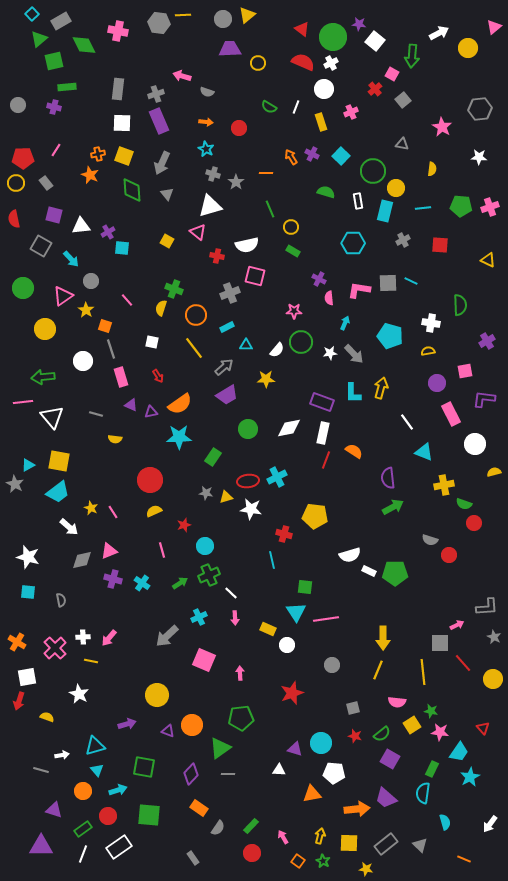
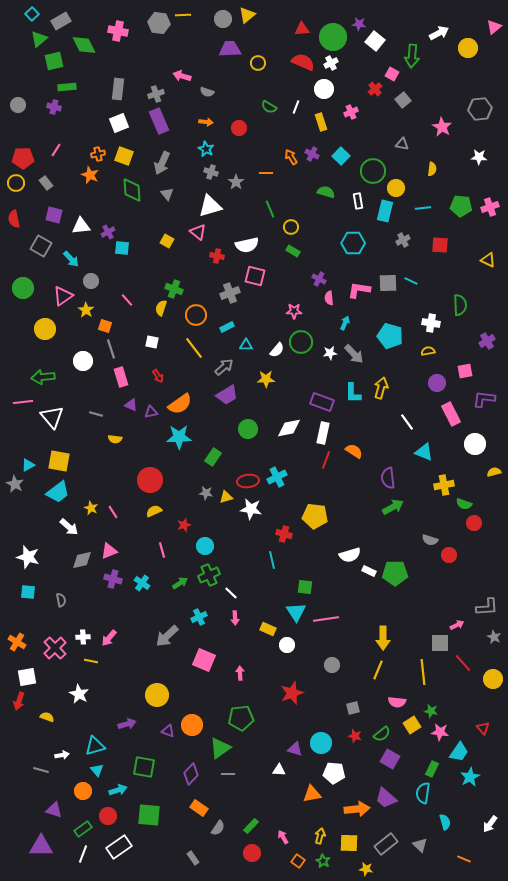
red triangle at (302, 29): rotated 42 degrees counterclockwise
white square at (122, 123): moved 3 px left; rotated 24 degrees counterclockwise
gray cross at (213, 174): moved 2 px left, 2 px up
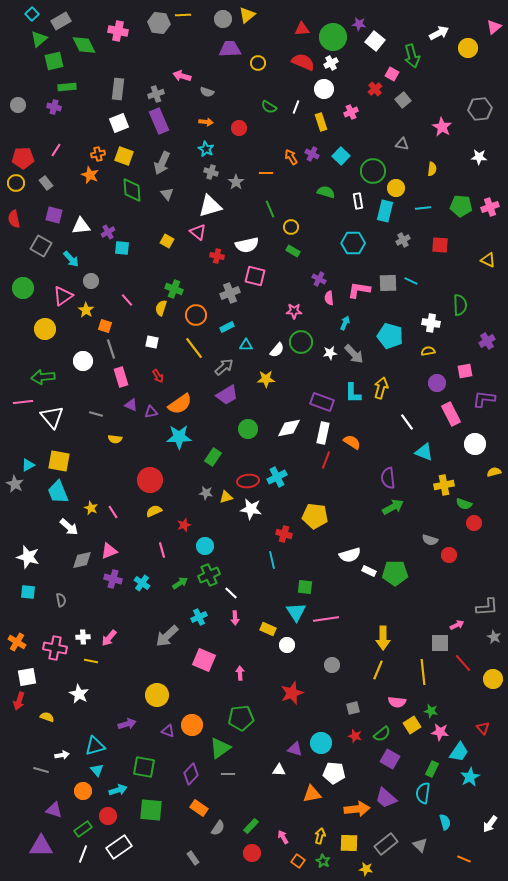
green arrow at (412, 56): rotated 20 degrees counterclockwise
orange semicircle at (354, 451): moved 2 px left, 9 px up
cyan trapezoid at (58, 492): rotated 105 degrees clockwise
pink cross at (55, 648): rotated 35 degrees counterclockwise
green square at (149, 815): moved 2 px right, 5 px up
